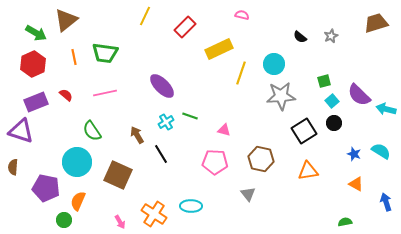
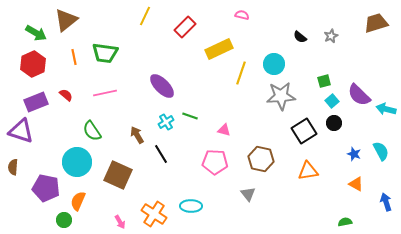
cyan semicircle at (381, 151): rotated 30 degrees clockwise
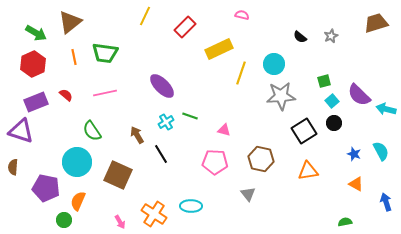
brown triangle at (66, 20): moved 4 px right, 2 px down
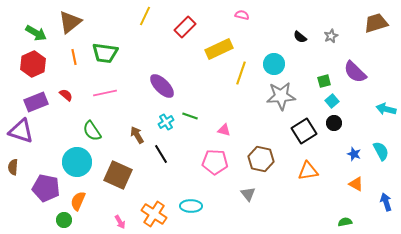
purple semicircle at (359, 95): moved 4 px left, 23 px up
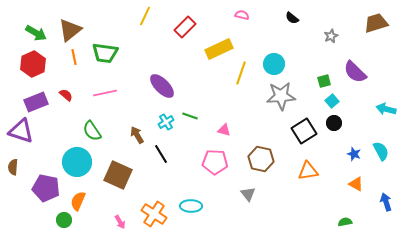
brown triangle at (70, 22): moved 8 px down
black semicircle at (300, 37): moved 8 px left, 19 px up
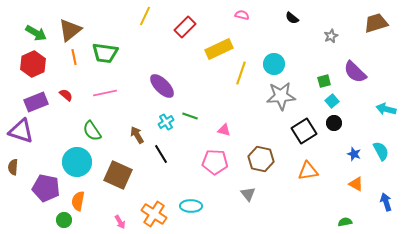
orange semicircle at (78, 201): rotated 12 degrees counterclockwise
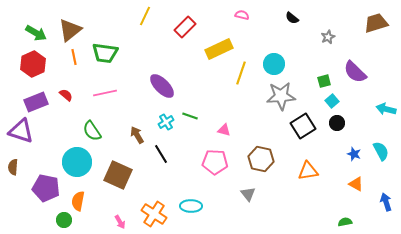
gray star at (331, 36): moved 3 px left, 1 px down
black circle at (334, 123): moved 3 px right
black square at (304, 131): moved 1 px left, 5 px up
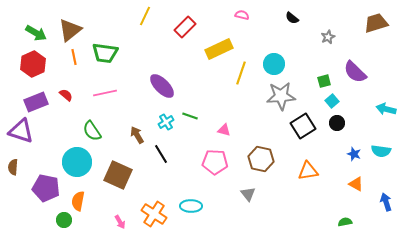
cyan semicircle at (381, 151): rotated 126 degrees clockwise
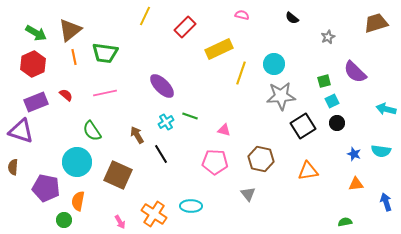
cyan square at (332, 101): rotated 16 degrees clockwise
orange triangle at (356, 184): rotated 35 degrees counterclockwise
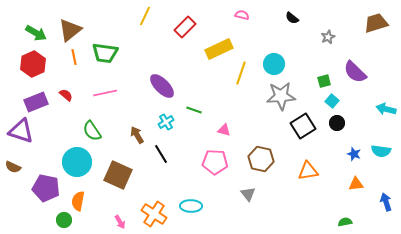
cyan square at (332, 101): rotated 24 degrees counterclockwise
green line at (190, 116): moved 4 px right, 6 px up
brown semicircle at (13, 167): rotated 70 degrees counterclockwise
